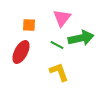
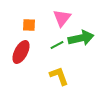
green line: rotated 56 degrees counterclockwise
yellow L-shape: moved 4 px down
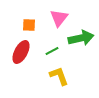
pink triangle: moved 3 px left
green line: moved 5 px left, 6 px down
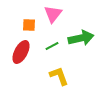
pink triangle: moved 6 px left, 4 px up
green line: moved 5 px up
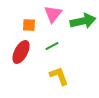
green arrow: moved 2 px right, 17 px up
